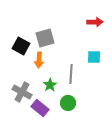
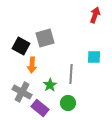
red arrow: moved 7 px up; rotated 70 degrees counterclockwise
orange arrow: moved 7 px left, 5 px down
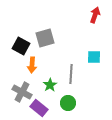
purple rectangle: moved 1 px left
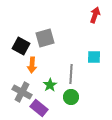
green circle: moved 3 px right, 6 px up
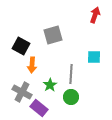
gray square: moved 8 px right, 3 px up
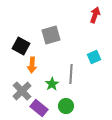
gray square: moved 2 px left
cyan square: rotated 24 degrees counterclockwise
green star: moved 2 px right, 1 px up
gray cross: moved 1 px up; rotated 18 degrees clockwise
green circle: moved 5 px left, 9 px down
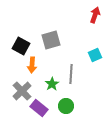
gray square: moved 5 px down
cyan square: moved 1 px right, 2 px up
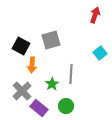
cyan square: moved 5 px right, 2 px up; rotated 16 degrees counterclockwise
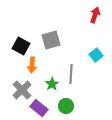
cyan square: moved 4 px left, 2 px down
gray cross: moved 1 px up
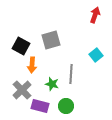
green star: rotated 24 degrees counterclockwise
purple rectangle: moved 1 px right, 2 px up; rotated 24 degrees counterclockwise
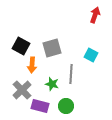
gray square: moved 1 px right, 8 px down
cyan square: moved 5 px left; rotated 24 degrees counterclockwise
